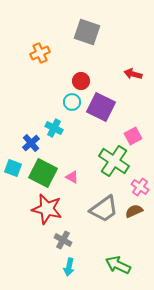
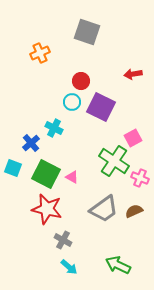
red arrow: rotated 24 degrees counterclockwise
pink square: moved 2 px down
green square: moved 3 px right, 1 px down
pink cross: moved 9 px up; rotated 12 degrees counterclockwise
cyan arrow: rotated 60 degrees counterclockwise
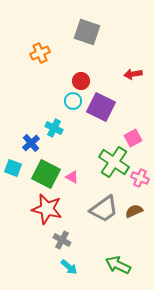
cyan circle: moved 1 px right, 1 px up
green cross: moved 1 px down
gray cross: moved 1 px left
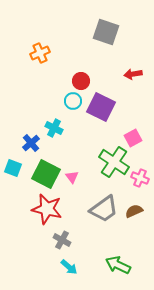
gray square: moved 19 px right
pink triangle: rotated 24 degrees clockwise
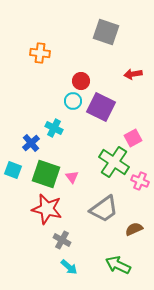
orange cross: rotated 30 degrees clockwise
cyan square: moved 2 px down
green square: rotated 8 degrees counterclockwise
pink cross: moved 3 px down
brown semicircle: moved 18 px down
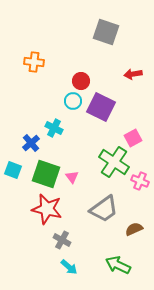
orange cross: moved 6 px left, 9 px down
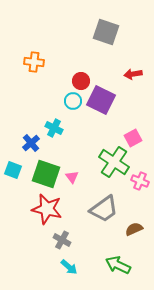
purple square: moved 7 px up
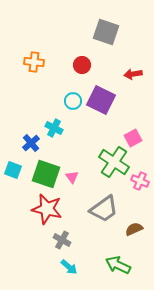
red circle: moved 1 px right, 16 px up
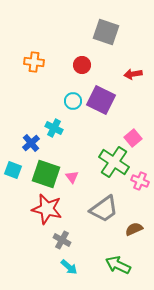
pink square: rotated 12 degrees counterclockwise
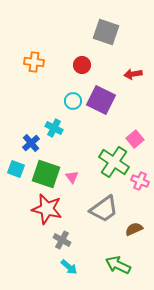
pink square: moved 2 px right, 1 px down
cyan square: moved 3 px right, 1 px up
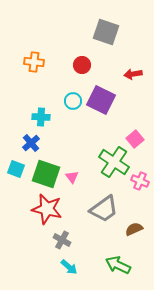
cyan cross: moved 13 px left, 11 px up; rotated 24 degrees counterclockwise
